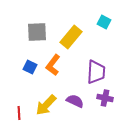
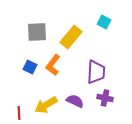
yellow arrow: rotated 15 degrees clockwise
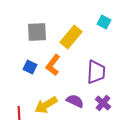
purple cross: moved 2 px left, 5 px down; rotated 28 degrees clockwise
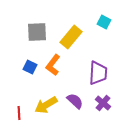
purple trapezoid: moved 2 px right, 1 px down
purple semicircle: rotated 18 degrees clockwise
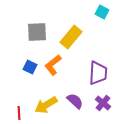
cyan square: moved 2 px left, 10 px up
orange L-shape: rotated 15 degrees clockwise
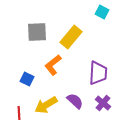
blue square: moved 3 px left, 12 px down
